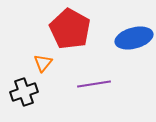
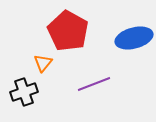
red pentagon: moved 2 px left, 2 px down
purple line: rotated 12 degrees counterclockwise
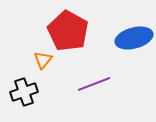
orange triangle: moved 3 px up
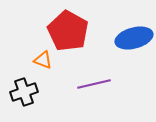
orange triangle: rotated 48 degrees counterclockwise
purple line: rotated 8 degrees clockwise
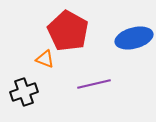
orange triangle: moved 2 px right, 1 px up
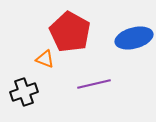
red pentagon: moved 2 px right, 1 px down
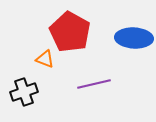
blue ellipse: rotated 18 degrees clockwise
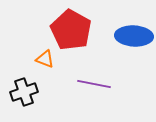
red pentagon: moved 1 px right, 2 px up
blue ellipse: moved 2 px up
purple line: rotated 24 degrees clockwise
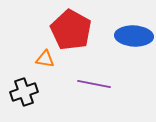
orange triangle: rotated 12 degrees counterclockwise
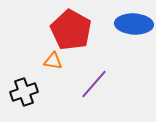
blue ellipse: moved 12 px up
orange triangle: moved 8 px right, 2 px down
purple line: rotated 60 degrees counterclockwise
